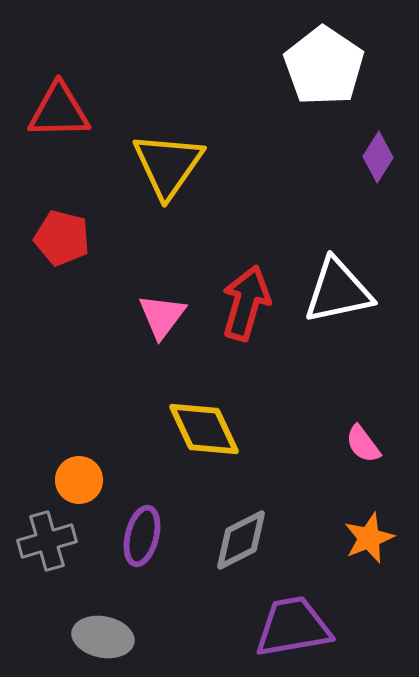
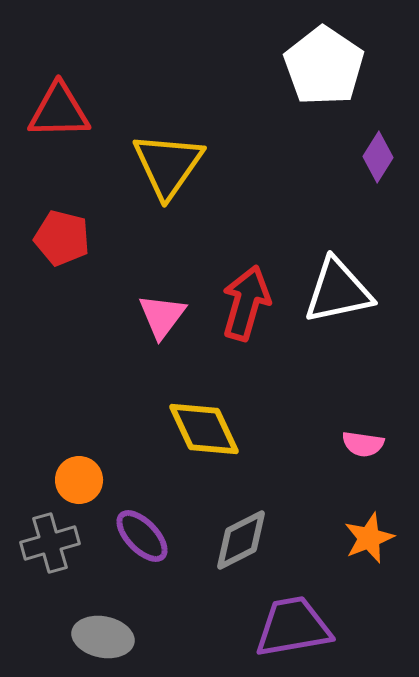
pink semicircle: rotated 45 degrees counterclockwise
purple ellipse: rotated 58 degrees counterclockwise
gray cross: moved 3 px right, 2 px down
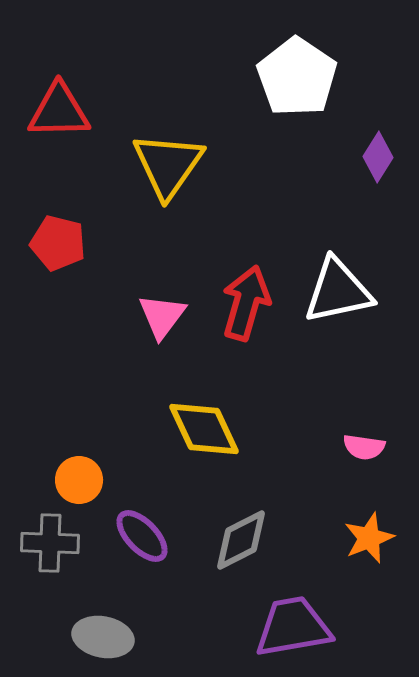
white pentagon: moved 27 px left, 11 px down
red pentagon: moved 4 px left, 5 px down
pink semicircle: moved 1 px right, 3 px down
gray cross: rotated 18 degrees clockwise
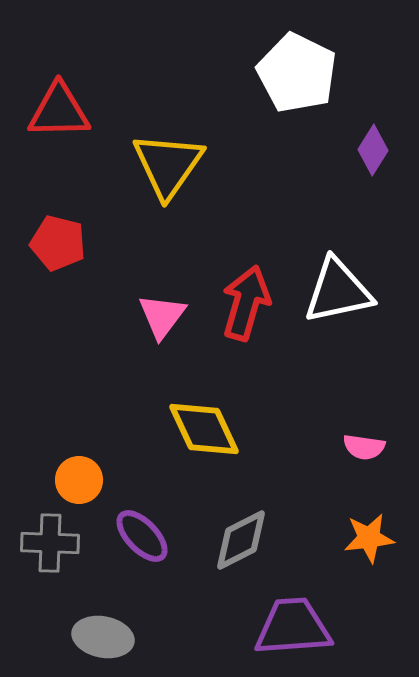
white pentagon: moved 4 px up; rotated 8 degrees counterclockwise
purple diamond: moved 5 px left, 7 px up
orange star: rotated 15 degrees clockwise
purple trapezoid: rotated 6 degrees clockwise
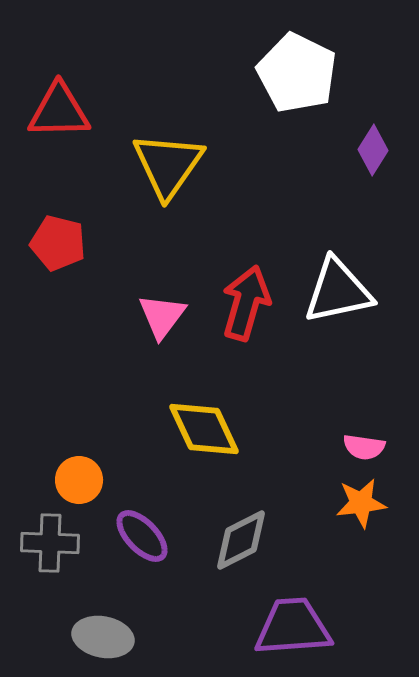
orange star: moved 8 px left, 35 px up
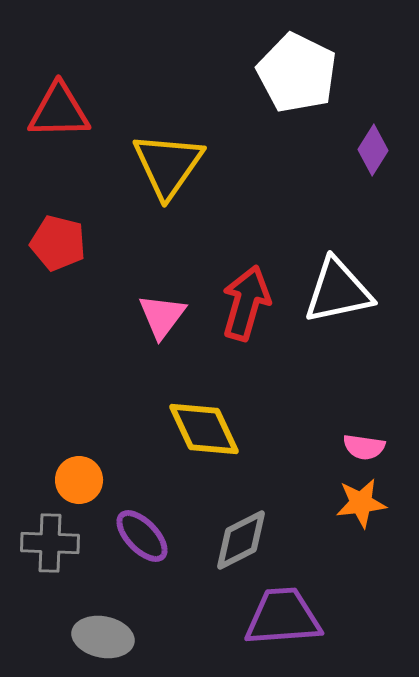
purple trapezoid: moved 10 px left, 10 px up
